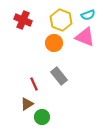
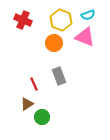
gray rectangle: rotated 18 degrees clockwise
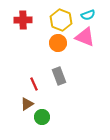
red cross: rotated 24 degrees counterclockwise
orange circle: moved 4 px right
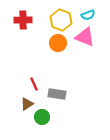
gray rectangle: moved 2 px left, 18 px down; rotated 60 degrees counterclockwise
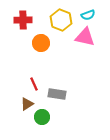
pink triangle: rotated 10 degrees counterclockwise
orange circle: moved 17 px left
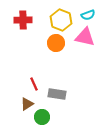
orange circle: moved 15 px right
